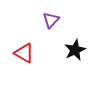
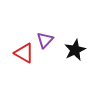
purple triangle: moved 6 px left, 20 px down
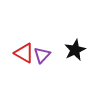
purple triangle: moved 3 px left, 15 px down
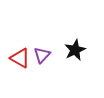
red triangle: moved 4 px left, 5 px down
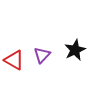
red triangle: moved 6 px left, 2 px down
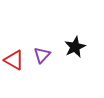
black star: moved 3 px up
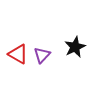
red triangle: moved 4 px right, 6 px up
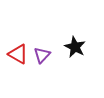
black star: rotated 20 degrees counterclockwise
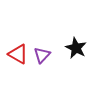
black star: moved 1 px right, 1 px down
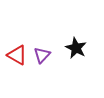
red triangle: moved 1 px left, 1 px down
